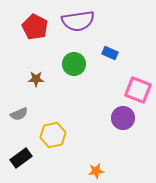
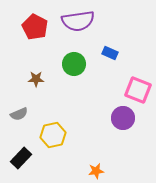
black rectangle: rotated 10 degrees counterclockwise
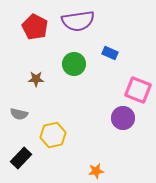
gray semicircle: rotated 36 degrees clockwise
